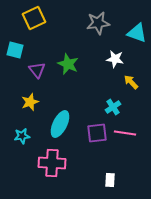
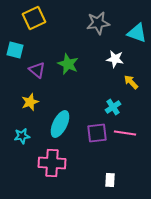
purple triangle: rotated 12 degrees counterclockwise
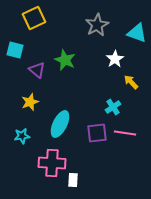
gray star: moved 1 px left, 2 px down; rotated 20 degrees counterclockwise
white star: rotated 30 degrees clockwise
green star: moved 3 px left, 4 px up
white rectangle: moved 37 px left
